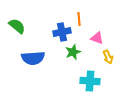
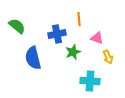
blue cross: moved 5 px left, 2 px down
blue semicircle: rotated 80 degrees clockwise
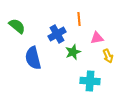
blue cross: rotated 18 degrees counterclockwise
pink triangle: rotated 32 degrees counterclockwise
yellow arrow: moved 1 px up
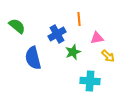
yellow arrow: rotated 24 degrees counterclockwise
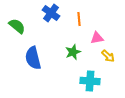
blue cross: moved 6 px left, 21 px up; rotated 24 degrees counterclockwise
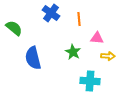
green semicircle: moved 3 px left, 2 px down
pink triangle: rotated 16 degrees clockwise
green star: rotated 21 degrees counterclockwise
yellow arrow: rotated 40 degrees counterclockwise
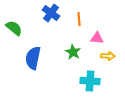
blue semicircle: rotated 25 degrees clockwise
